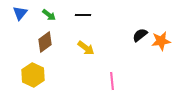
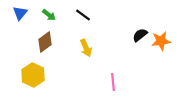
black line: rotated 35 degrees clockwise
yellow arrow: rotated 30 degrees clockwise
pink line: moved 1 px right, 1 px down
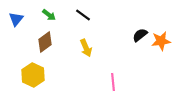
blue triangle: moved 4 px left, 6 px down
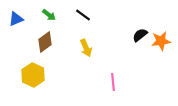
blue triangle: rotated 28 degrees clockwise
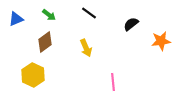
black line: moved 6 px right, 2 px up
black semicircle: moved 9 px left, 11 px up
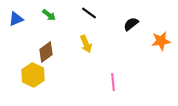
brown diamond: moved 1 px right, 10 px down
yellow arrow: moved 4 px up
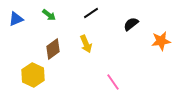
black line: moved 2 px right; rotated 70 degrees counterclockwise
brown diamond: moved 7 px right, 3 px up
pink line: rotated 30 degrees counterclockwise
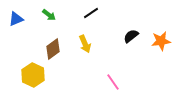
black semicircle: moved 12 px down
yellow arrow: moved 1 px left
